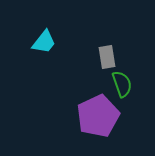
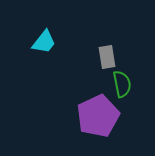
green semicircle: rotated 8 degrees clockwise
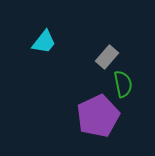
gray rectangle: rotated 50 degrees clockwise
green semicircle: moved 1 px right
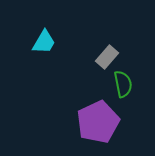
cyan trapezoid: rotated 8 degrees counterclockwise
purple pentagon: moved 6 px down
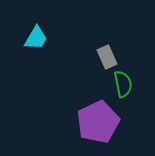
cyan trapezoid: moved 8 px left, 4 px up
gray rectangle: rotated 65 degrees counterclockwise
